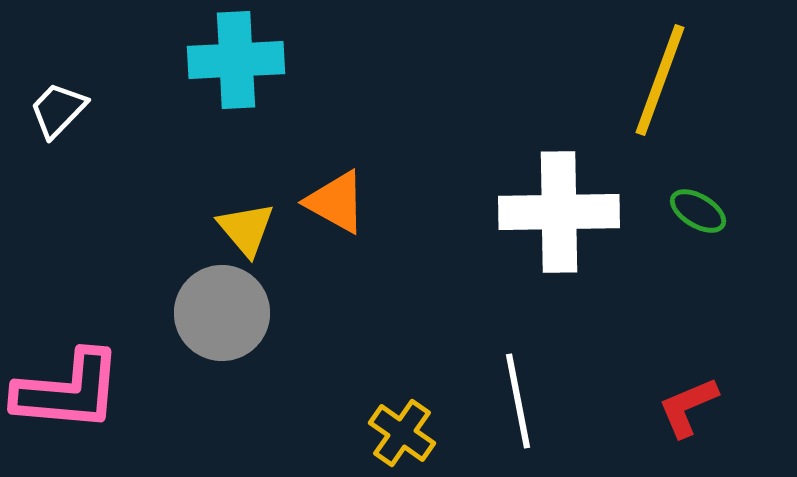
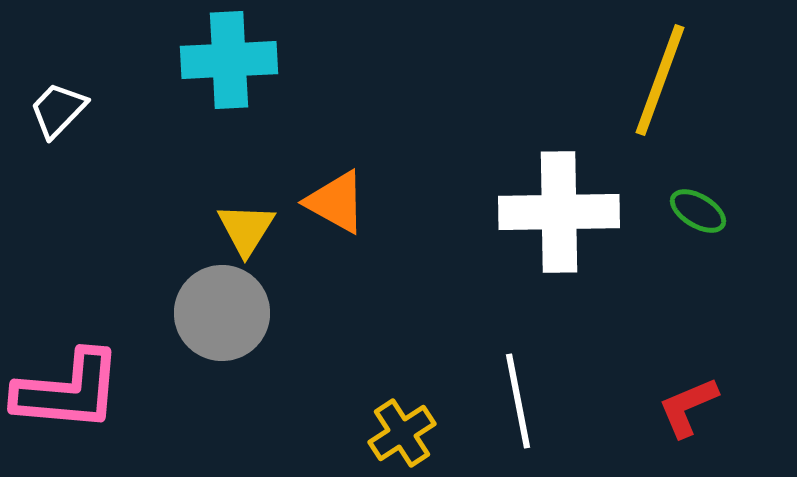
cyan cross: moved 7 px left
yellow triangle: rotated 12 degrees clockwise
yellow cross: rotated 22 degrees clockwise
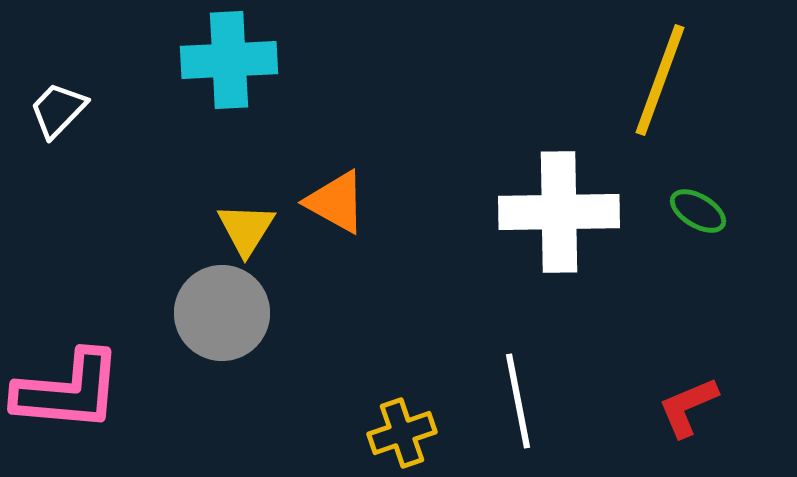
yellow cross: rotated 14 degrees clockwise
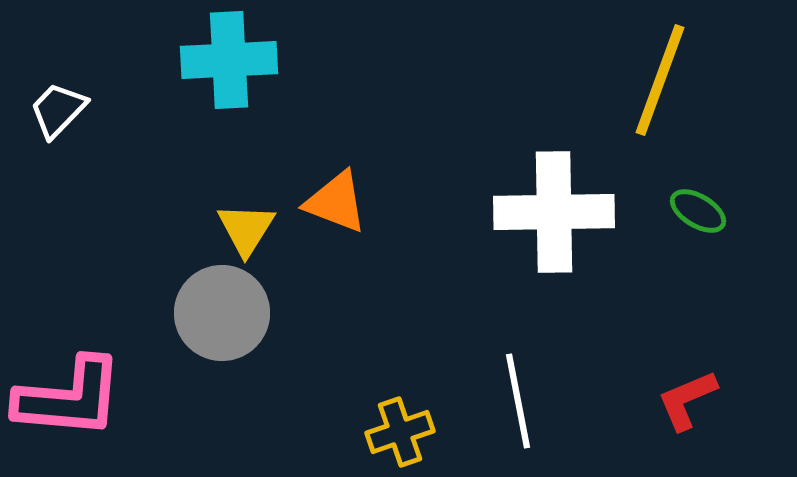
orange triangle: rotated 8 degrees counterclockwise
white cross: moved 5 px left
pink L-shape: moved 1 px right, 7 px down
red L-shape: moved 1 px left, 7 px up
yellow cross: moved 2 px left, 1 px up
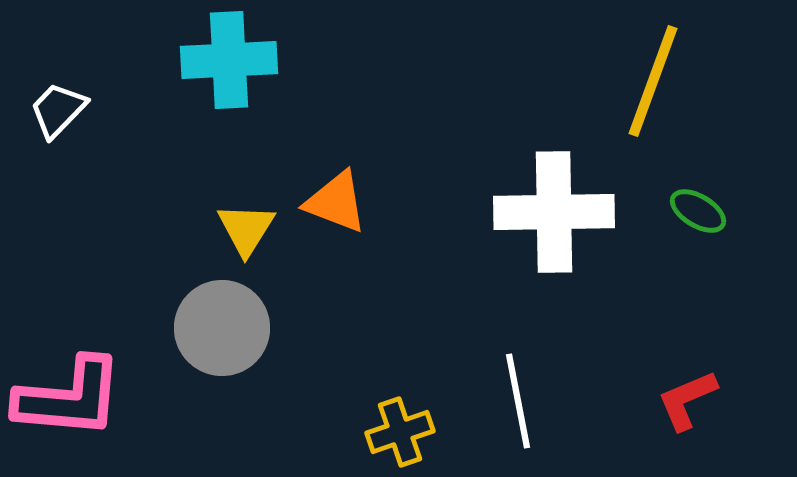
yellow line: moved 7 px left, 1 px down
gray circle: moved 15 px down
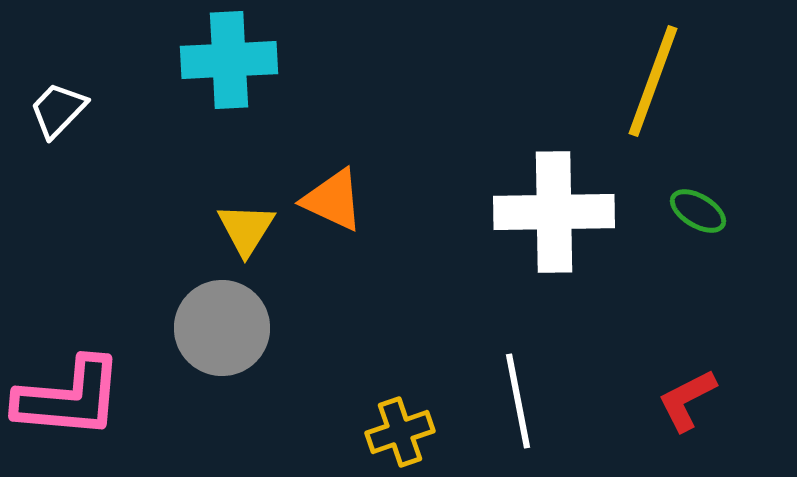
orange triangle: moved 3 px left, 2 px up; rotated 4 degrees clockwise
red L-shape: rotated 4 degrees counterclockwise
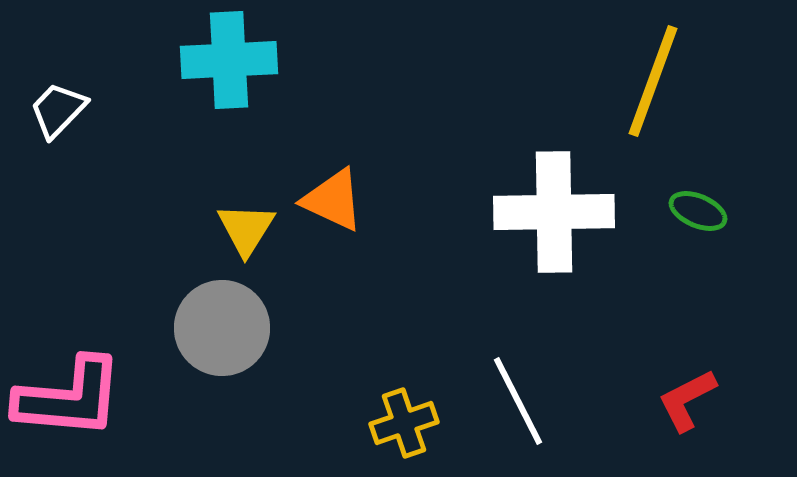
green ellipse: rotated 8 degrees counterclockwise
white line: rotated 16 degrees counterclockwise
yellow cross: moved 4 px right, 9 px up
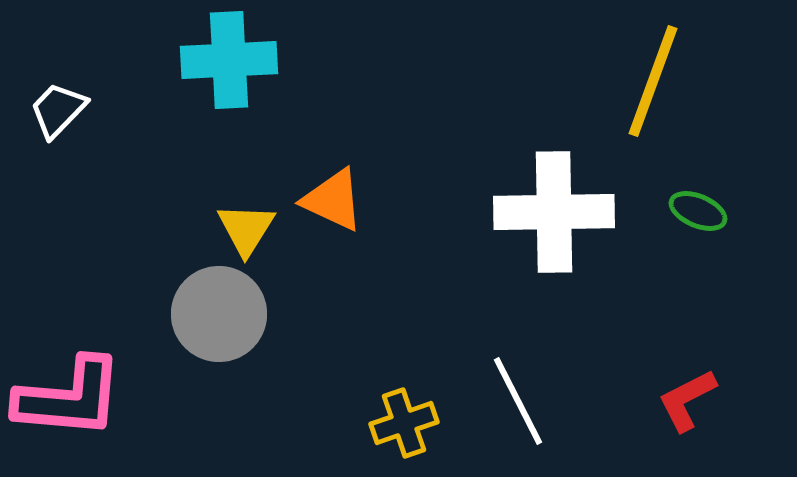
gray circle: moved 3 px left, 14 px up
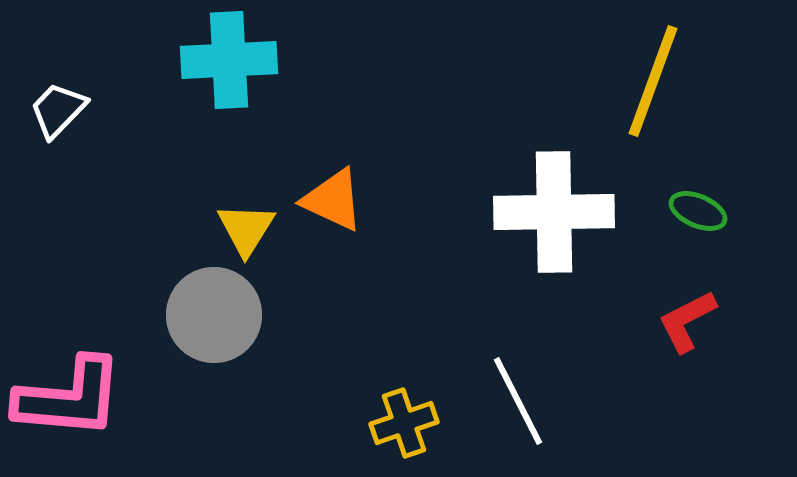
gray circle: moved 5 px left, 1 px down
red L-shape: moved 79 px up
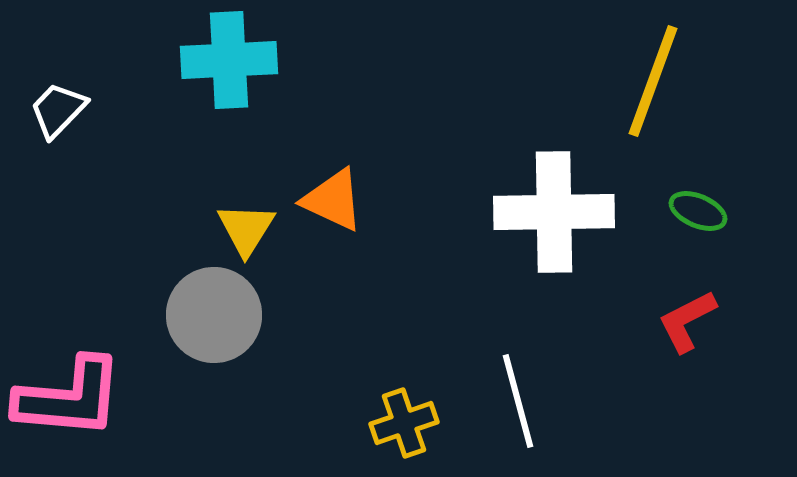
white line: rotated 12 degrees clockwise
